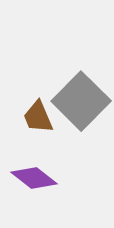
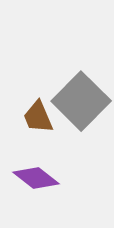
purple diamond: moved 2 px right
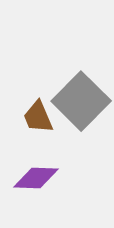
purple diamond: rotated 36 degrees counterclockwise
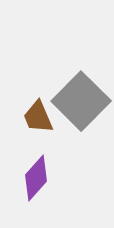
purple diamond: rotated 51 degrees counterclockwise
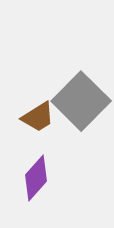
brown trapezoid: rotated 99 degrees counterclockwise
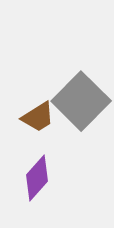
purple diamond: moved 1 px right
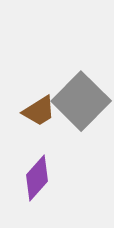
brown trapezoid: moved 1 px right, 6 px up
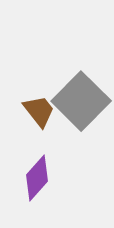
brown trapezoid: rotated 96 degrees counterclockwise
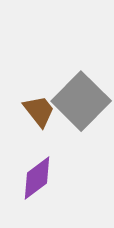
purple diamond: rotated 12 degrees clockwise
